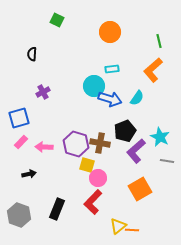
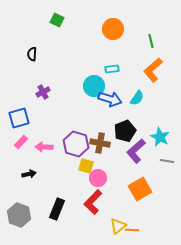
orange circle: moved 3 px right, 3 px up
green line: moved 8 px left
yellow square: moved 1 px left, 1 px down
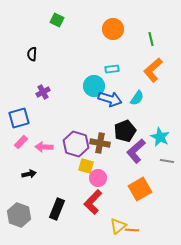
green line: moved 2 px up
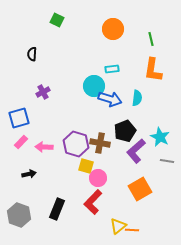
orange L-shape: rotated 40 degrees counterclockwise
cyan semicircle: rotated 28 degrees counterclockwise
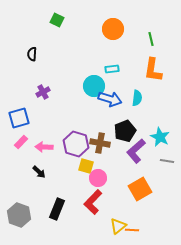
black arrow: moved 10 px right, 2 px up; rotated 56 degrees clockwise
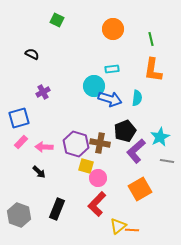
black semicircle: rotated 112 degrees clockwise
cyan star: rotated 18 degrees clockwise
red L-shape: moved 4 px right, 2 px down
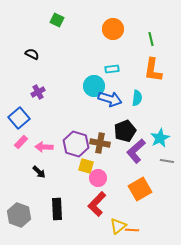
purple cross: moved 5 px left
blue square: rotated 25 degrees counterclockwise
cyan star: moved 1 px down
black rectangle: rotated 25 degrees counterclockwise
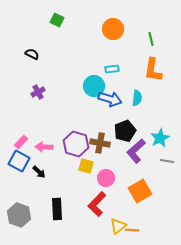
blue square: moved 43 px down; rotated 20 degrees counterclockwise
pink circle: moved 8 px right
orange square: moved 2 px down
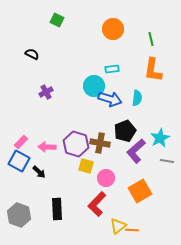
purple cross: moved 8 px right
pink arrow: moved 3 px right
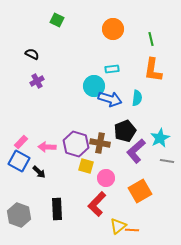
purple cross: moved 9 px left, 11 px up
